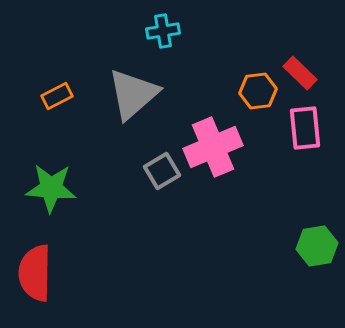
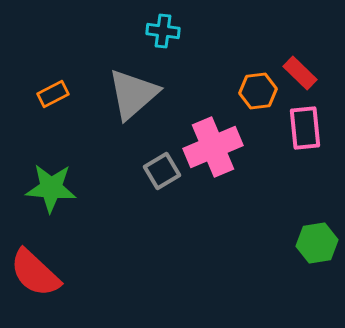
cyan cross: rotated 16 degrees clockwise
orange rectangle: moved 4 px left, 2 px up
green hexagon: moved 3 px up
red semicircle: rotated 48 degrees counterclockwise
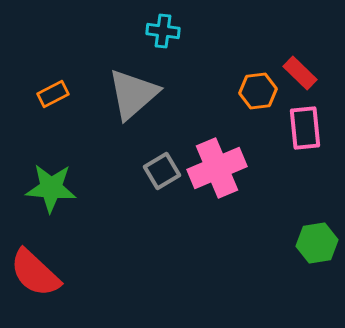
pink cross: moved 4 px right, 21 px down
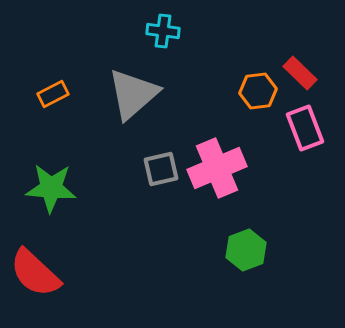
pink rectangle: rotated 15 degrees counterclockwise
gray square: moved 1 px left, 2 px up; rotated 18 degrees clockwise
green hexagon: moved 71 px left, 7 px down; rotated 12 degrees counterclockwise
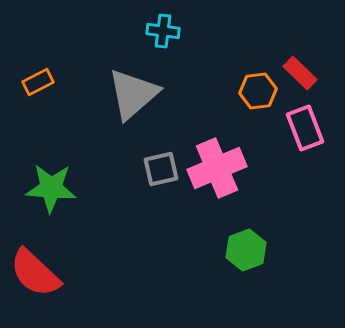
orange rectangle: moved 15 px left, 12 px up
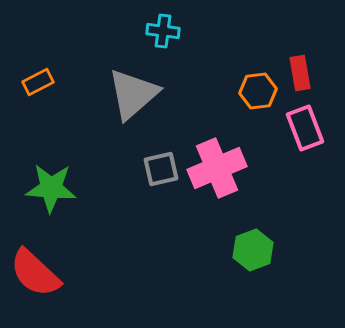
red rectangle: rotated 36 degrees clockwise
green hexagon: moved 7 px right
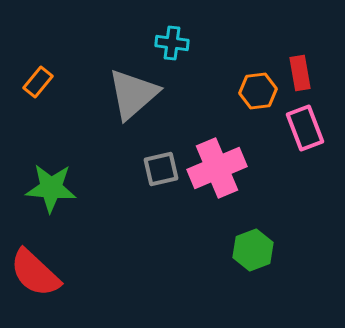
cyan cross: moved 9 px right, 12 px down
orange rectangle: rotated 24 degrees counterclockwise
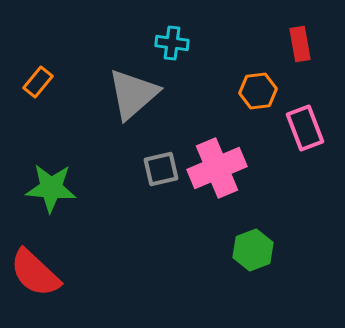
red rectangle: moved 29 px up
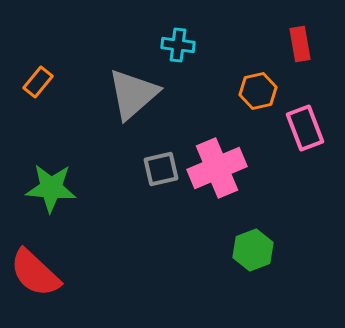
cyan cross: moved 6 px right, 2 px down
orange hexagon: rotated 6 degrees counterclockwise
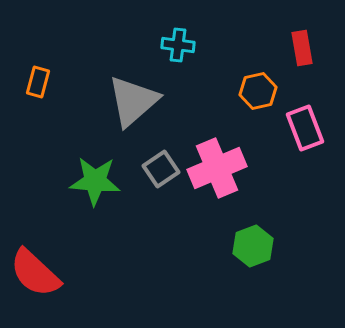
red rectangle: moved 2 px right, 4 px down
orange rectangle: rotated 24 degrees counterclockwise
gray triangle: moved 7 px down
gray square: rotated 21 degrees counterclockwise
green star: moved 44 px right, 7 px up
green hexagon: moved 4 px up
